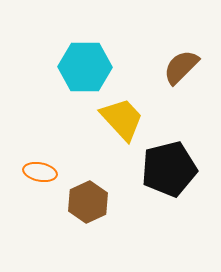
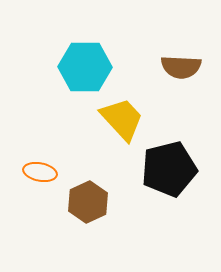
brown semicircle: rotated 132 degrees counterclockwise
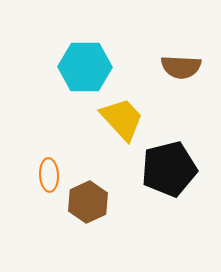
orange ellipse: moved 9 px right, 3 px down; rotated 76 degrees clockwise
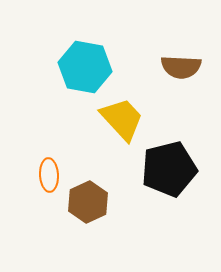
cyan hexagon: rotated 9 degrees clockwise
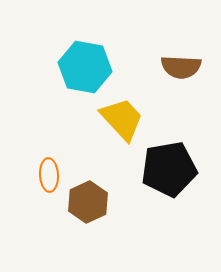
black pentagon: rotated 4 degrees clockwise
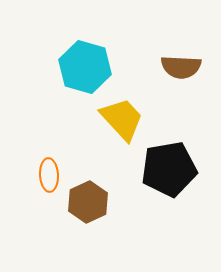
cyan hexagon: rotated 6 degrees clockwise
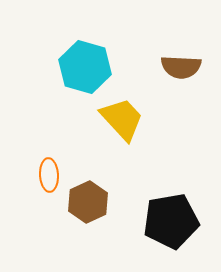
black pentagon: moved 2 px right, 52 px down
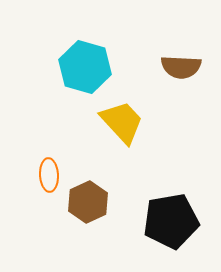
yellow trapezoid: moved 3 px down
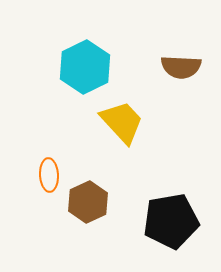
cyan hexagon: rotated 18 degrees clockwise
